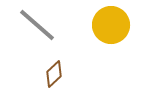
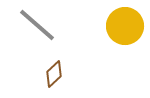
yellow circle: moved 14 px right, 1 px down
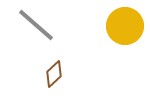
gray line: moved 1 px left
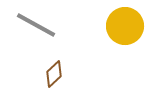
gray line: rotated 12 degrees counterclockwise
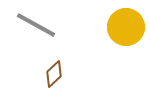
yellow circle: moved 1 px right, 1 px down
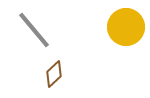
gray line: moved 2 px left, 5 px down; rotated 21 degrees clockwise
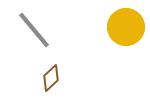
brown diamond: moved 3 px left, 4 px down
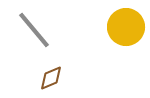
brown diamond: rotated 20 degrees clockwise
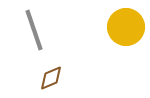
gray line: rotated 21 degrees clockwise
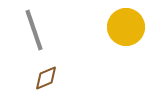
brown diamond: moved 5 px left
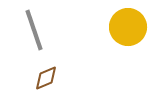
yellow circle: moved 2 px right
